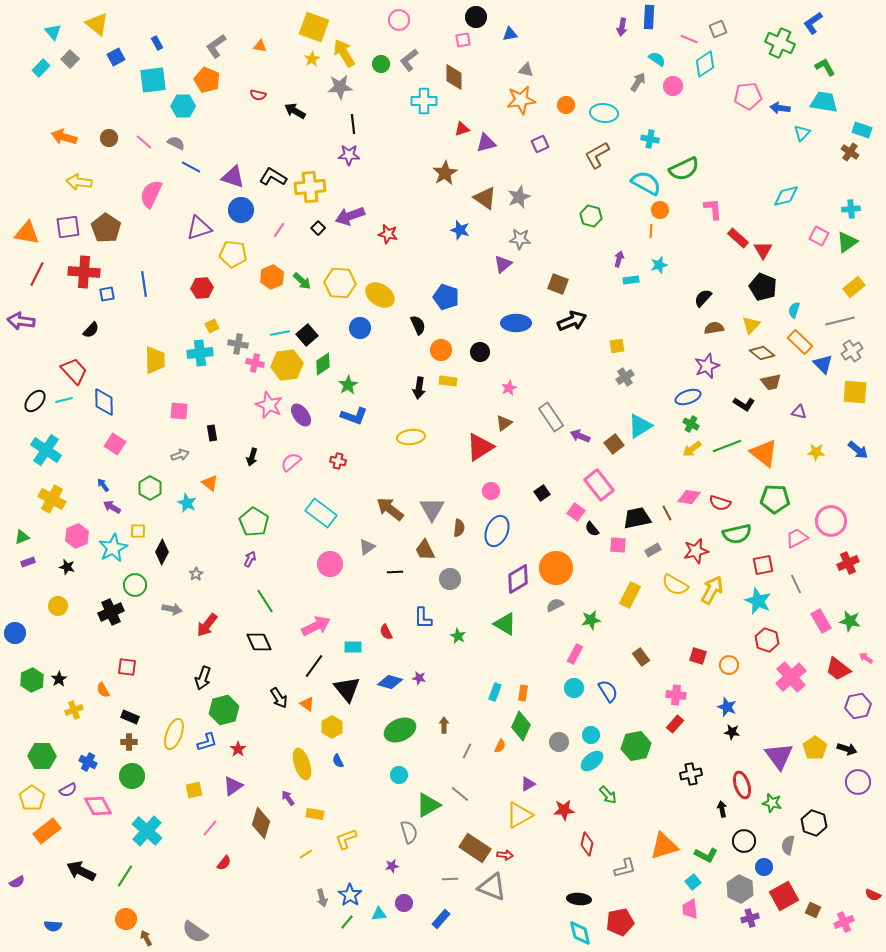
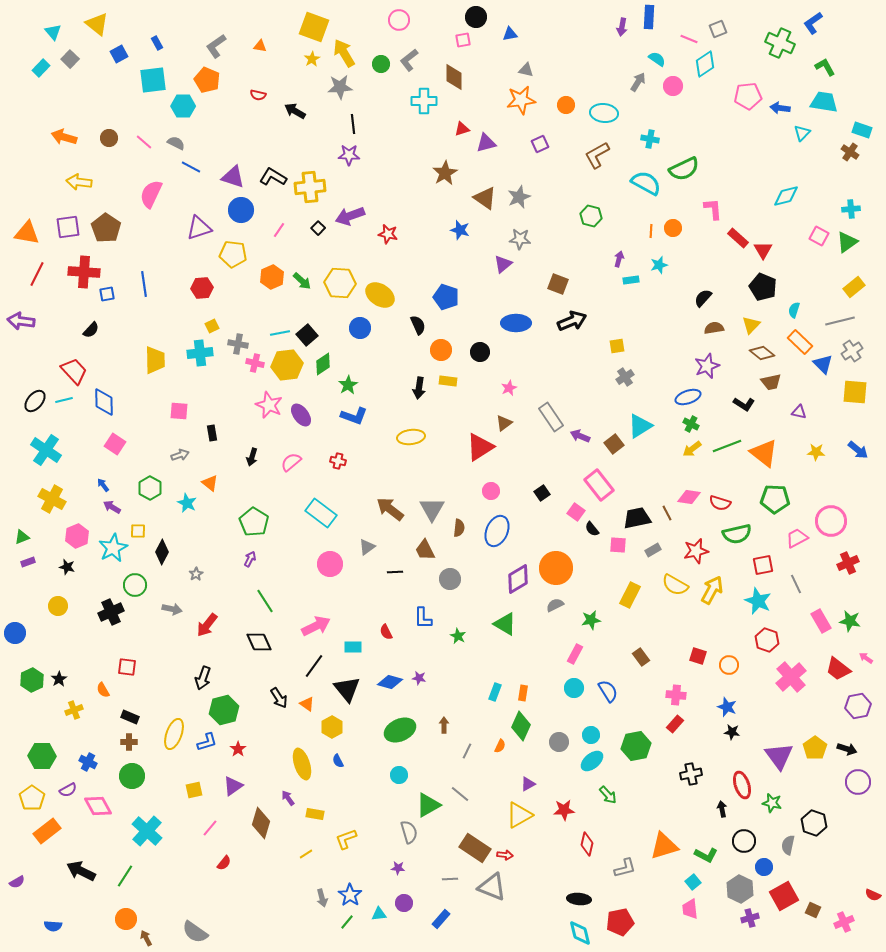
blue square at (116, 57): moved 3 px right, 3 px up
orange circle at (660, 210): moved 13 px right, 18 px down
purple star at (392, 866): moved 6 px right, 2 px down; rotated 16 degrees clockwise
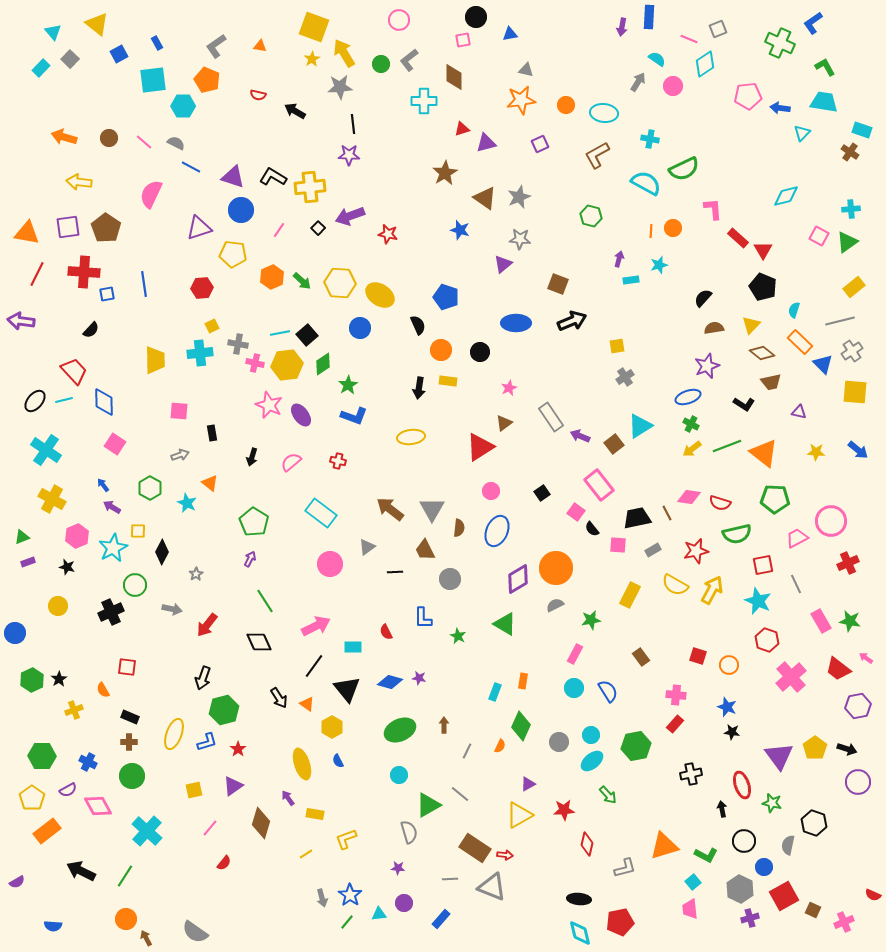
orange rectangle at (523, 693): moved 12 px up
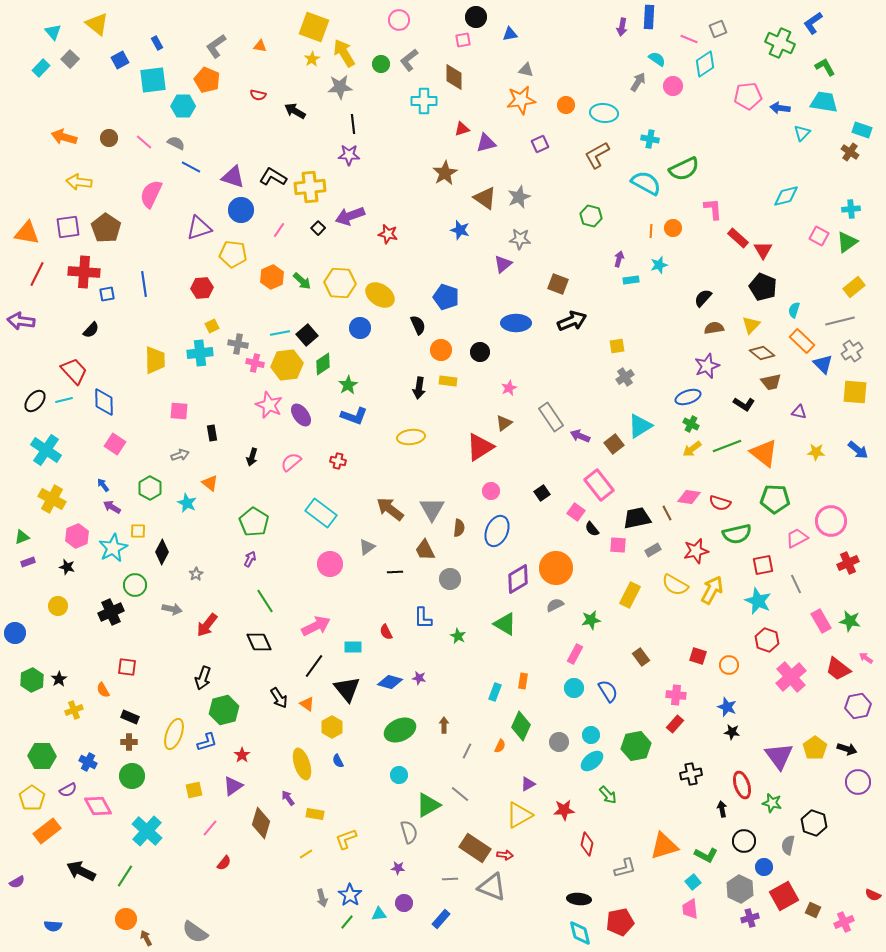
blue square at (119, 54): moved 1 px right, 6 px down
orange rectangle at (800, 342): moved 2 px right, 1 px up
red star at (238, 749): moved 4 px right, 6 px down
